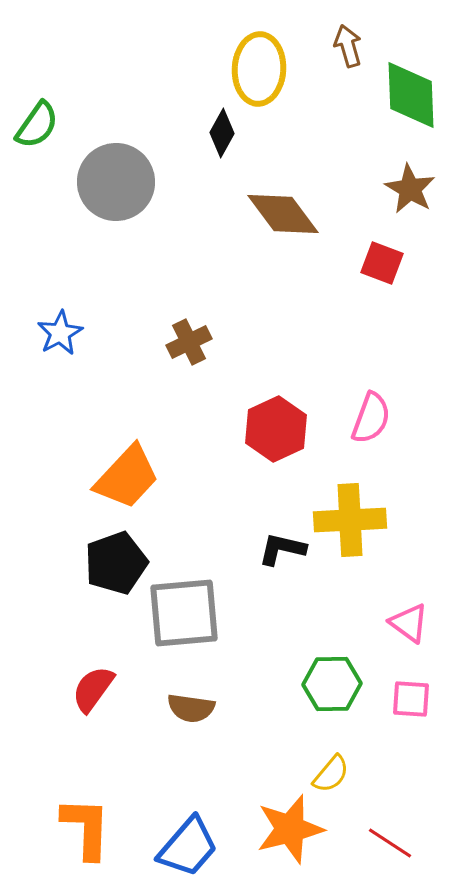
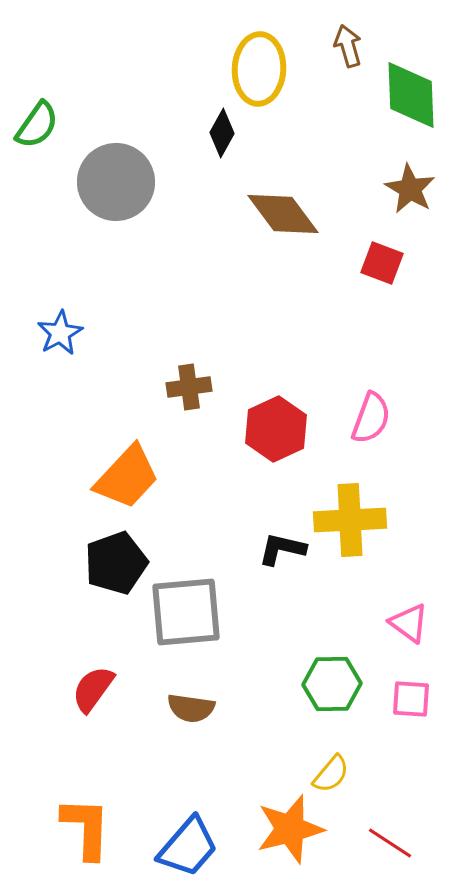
brown cross: moved 45 px down; rotated 18 degrees clockwise
gray square: moved 2 px right, 1 px up
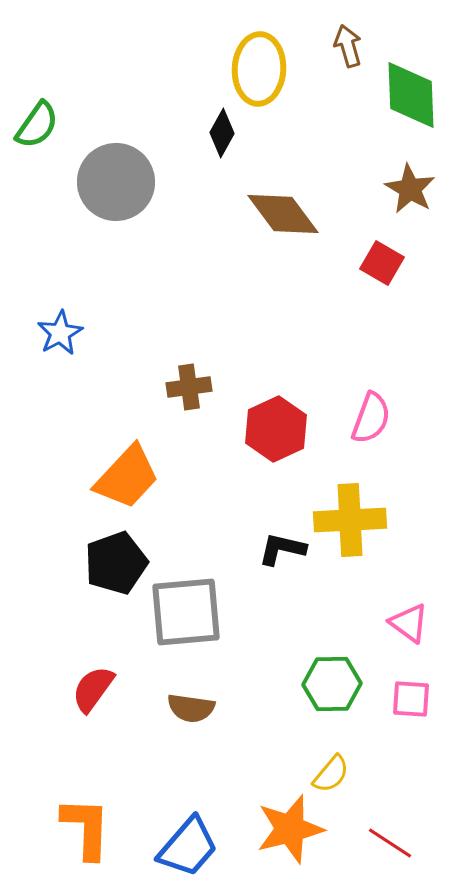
red square: rotated 9 degrees clockwise
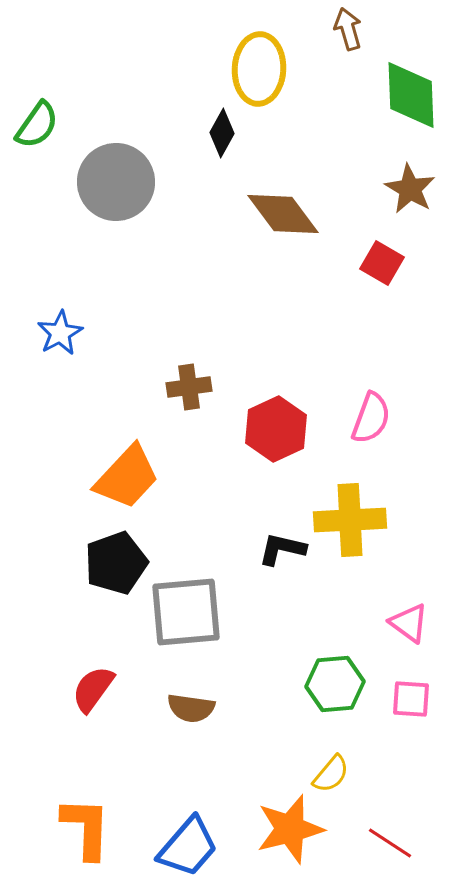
brown arrow: moved 17 px up
green hexagon: moved 3 px right; rotated 4 degrees counterclockwise
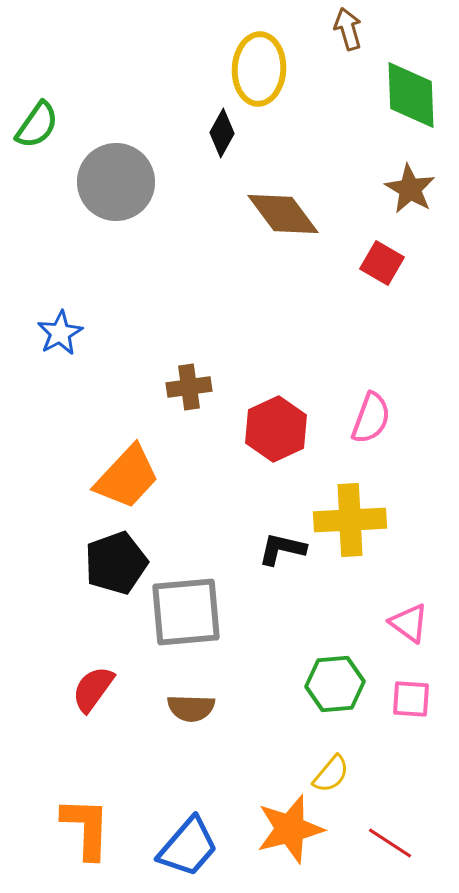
brown semicircle: rotated 6 degrees counterclockwise
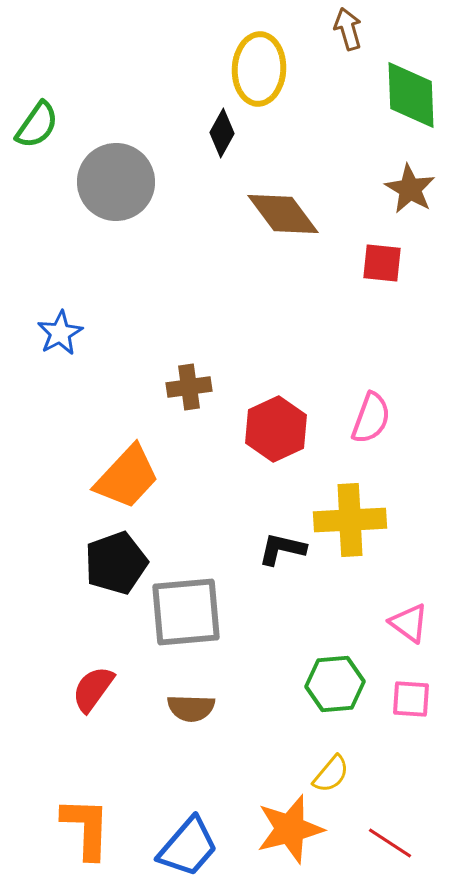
red square: rotated 24 degrees counterclockwise
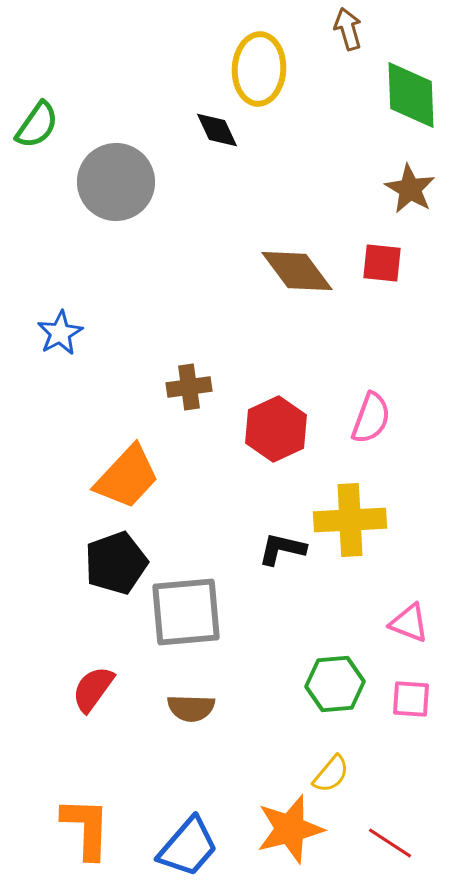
black diamond: moved 5 px left, 3 px up; rotated 54 degrees counterclockwise
brown diamond: moved 14 px right, 57 px down
pink triangle: rotated 15 degrees counterclockwise
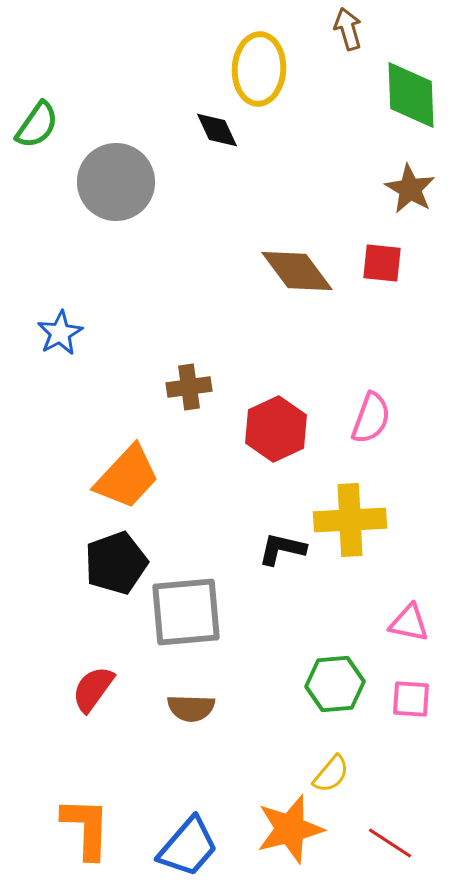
pink triangle: rotated 9 degrees counterclockwise
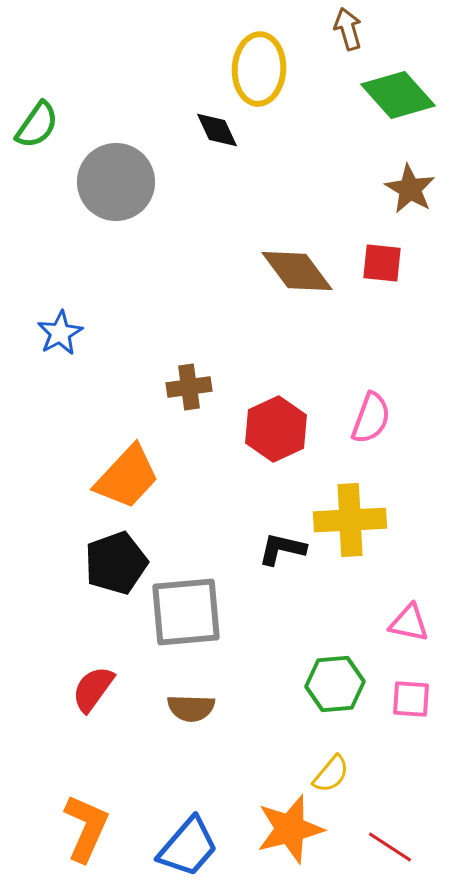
green diamond: moved 13 px left; rotated 40 degrees counterclockwise
orange L-shape: rotated 22 degrees clockwise
red line: moved 4 px down
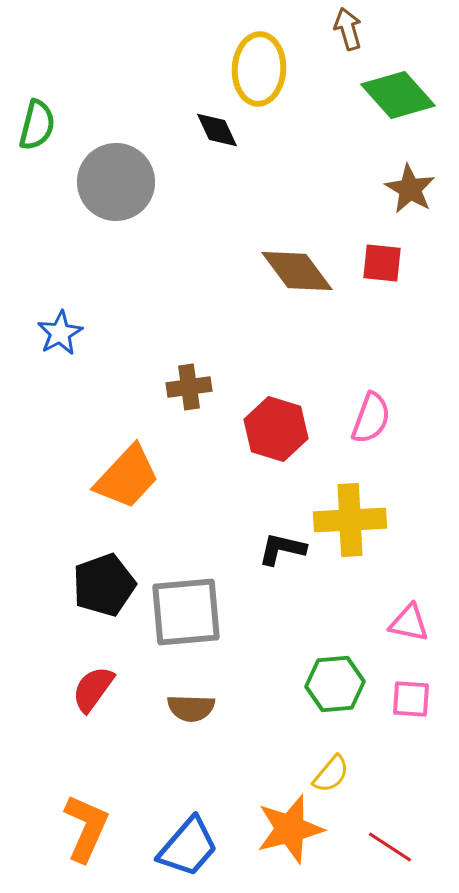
green semicircle: rotated 21 degrees counterclockwise
red hexagon: rotated 18 degrees counterclockwise
black pentagon: moved 12 px left, 22 px down
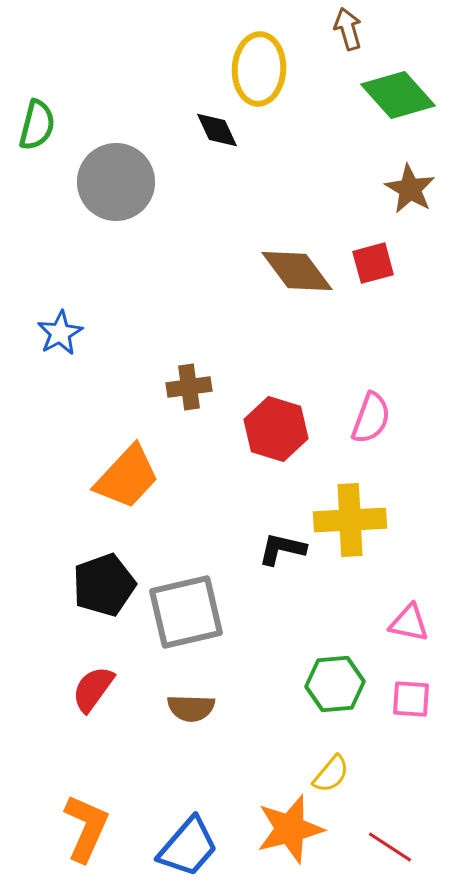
red square: moved 9 px left; rotated 21 degrees counterclockwise
gray square: rotated 8 degrees counterclockwise
